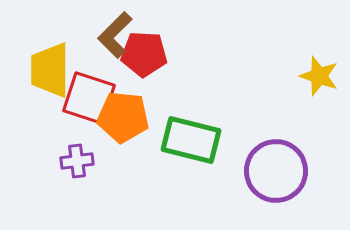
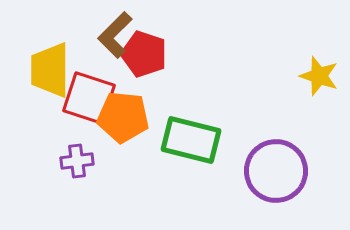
red pentagon: rotated 15 degrees clockwise
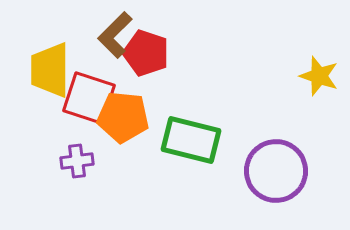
red pentagon: moved 2 px right, 1 px up
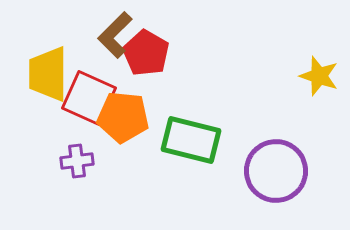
red pentagon: rotated 12 degrees clockwise
yellow trapezoid: moved 2 px left, 4 px down
red square: rotated 6 degrees clockwise
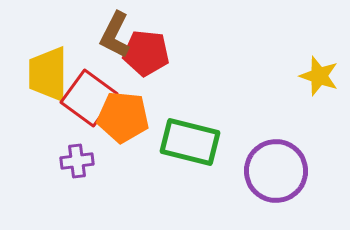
brown L-shape: rotated 18 degrees counterclockwise
red pentagon: rotated 24 degrees counterclockwise
red square: rotated 12 degrees clockwise
green rectangle: moved 1 px left, 2 px down
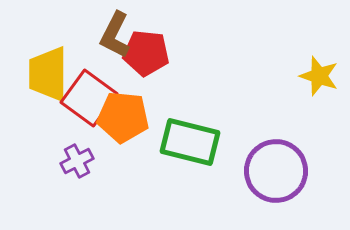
purple cross: rotated 20 degrees counterclockwise
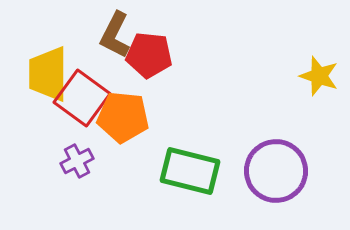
red pentagon: moved 3 px right, 2 px down
red square: moved 7 px left
green rectangle: moved 29 px down
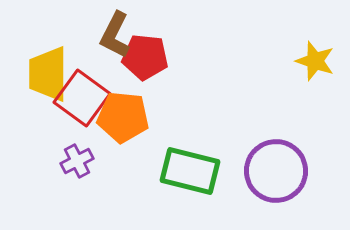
red pentagon: moved 4 px left, 2 px down
yellow star: moved 4 px left, 15 px up
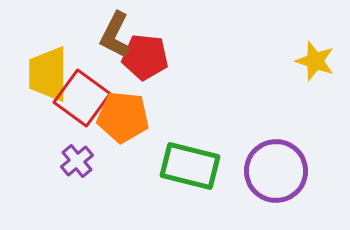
purple cross: rotated 12 degrees counterclockwise
green rectangle: moved 5 px up
